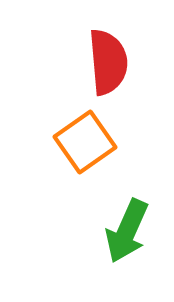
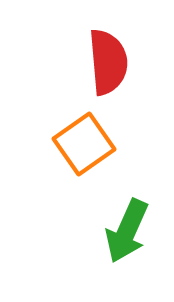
orange square: moved 1 px left, 2 px down
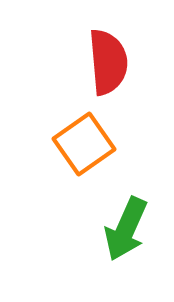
green arrow: moved 1 px left, 2 px up
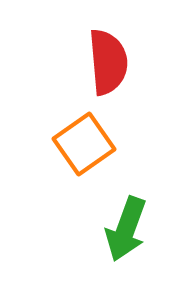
green arrow: rotated 4 degrees counterclockwise
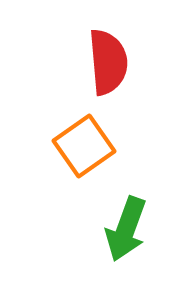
orange square: moved 2 px down
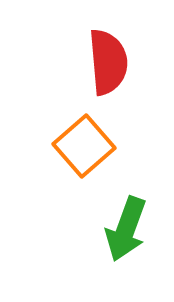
orange square: rotated 6 degrees counterclockwise
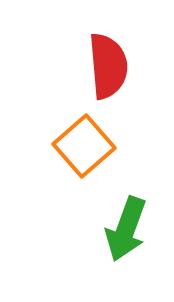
red semicircle: moved 4 px down
